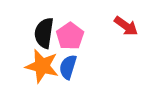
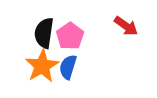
orange star: rotated 28 degrees clockwise
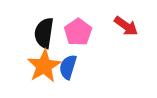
pink pentagon: moved 8 px right, 4 px up
orange star: moved 2 px right
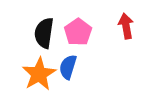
red arrow: rotated 135 degrees counterclockwise
orange star: moved 5 px left, 8 px down
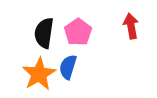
red arrow: moved 5 px right
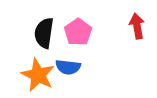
red arrow: moved 6 px right
blue semicircle: rotated 100 degrees counterclockwise
orange star: moved 1 px left, 1 px down; rotated 16 degrees counterclockwise
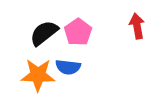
black semicircle: rotated 44 degrees clockwise
orange star: rotated 24 degrees counterclockwise
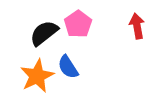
pink pentagon: moved 8 px up
blue semicircle: rotated 50 degrees clockwise
orange star: moved 1 px left, 1 px down; rotated 28 degrees counterclockwise
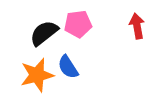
pink pentagon: rotated 28 degrees clockwise
orange star: moved 1 px up; rotated 12 degrees clockwise
